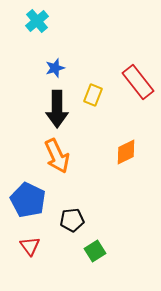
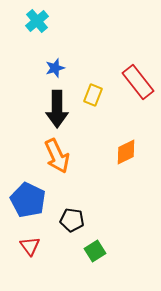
black pentagon: rotated 15 degrees clockwise
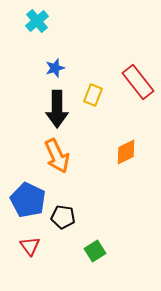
black pentagon: moved 9 px left, 3 px up
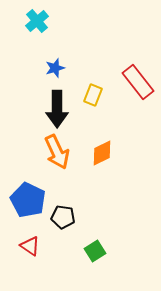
orange diamond: moved 24 px left, 1 px down
orange arrow: moved 4 px up
red triangle: rotated 20 degrees counterclockwise
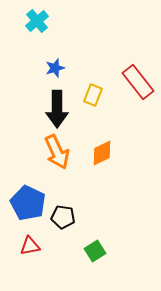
blue pentagon: moved 3 px down
red triangle: rotated 45 degrees counterclockwise
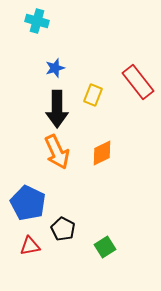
cyan cross: rotated 35 degrees counterclockwise
black pentagon: moved 12 px down; rotated 20 degrees clockwise
green square: moved 10 px right, 4 px up
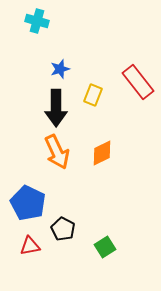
blue star: moved 5 px right, 1 px down
black arrow: moved 1 px left, 1 px up
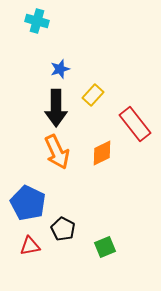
red rectangle: moved 3 px left, 42 px down
yellow rectangle: rotated 20 degrees clockwise
green square: rotated 10 degrees clockwise
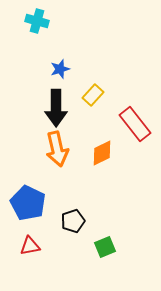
orange arrow: moved 3 px up; rotated 12 degrees clockwise
black pentagon: moved 10 px right, 8 px up; rotated 25 degrees clockwise
